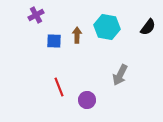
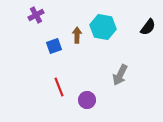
cyan hexagon: moved 4 px left
blue square: moved 5 px down; rotated 21 degrees counterclockwise
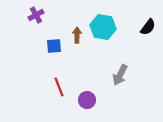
blue square: rotated 14 degrees clockwise
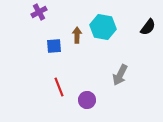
purple cross: moved 3 px right, 3 px up
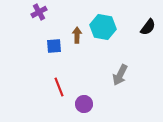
purple circle: moved 3 px left, 4 px down
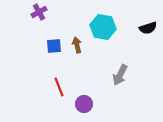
black semicircle: moved 1 px down; rotated 36 degrees clockwise
brown arrow: moved 10 px down; rotated 14 degrees counterclockwise
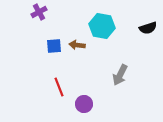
cyan hexagon: moved 1 px left, 1 px up
brown arrow: rotated 70 degrees counterclockwise
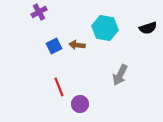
cyan hexagon: moved 3 px right, 2 px down
blue square: rotated 21 degrees counterclockwise
purple circle: moved 4 px left
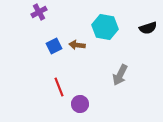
cyan hexagon: moved 1 px up
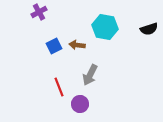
black semicircle: moved 1 px right, 1 px down
gray arrow: moved 30 px left
